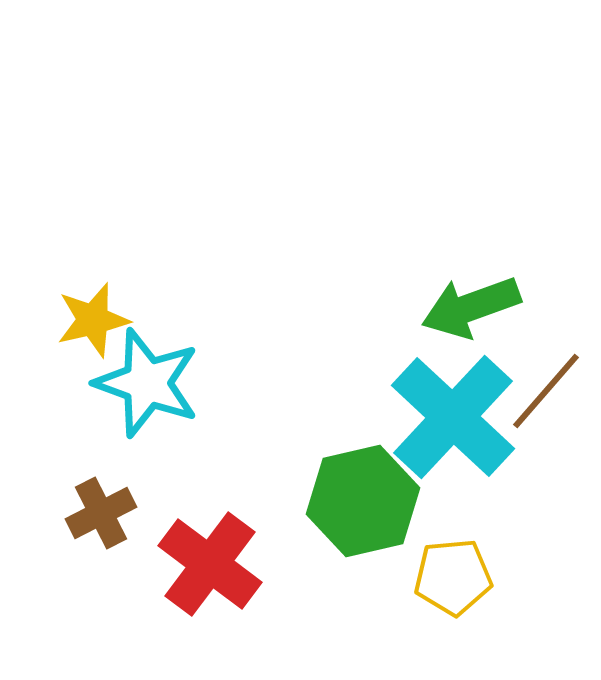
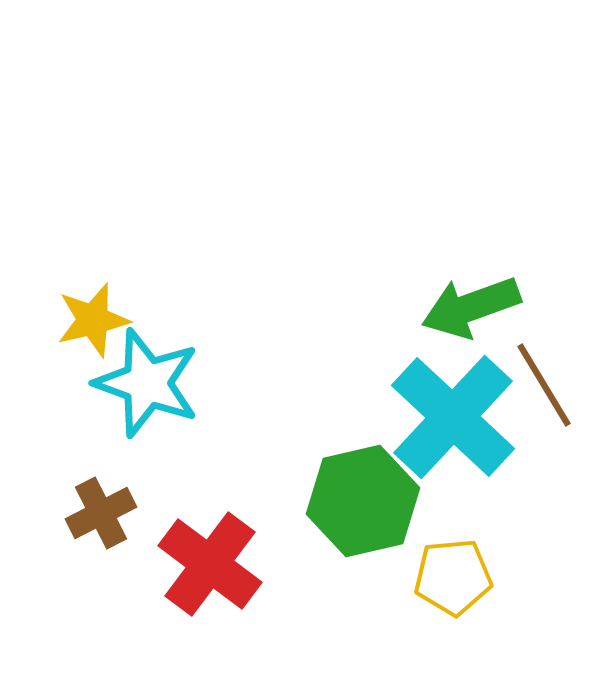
brown line: moved 2 px left, 6 px up; rotated 72 degrees counterclockwise
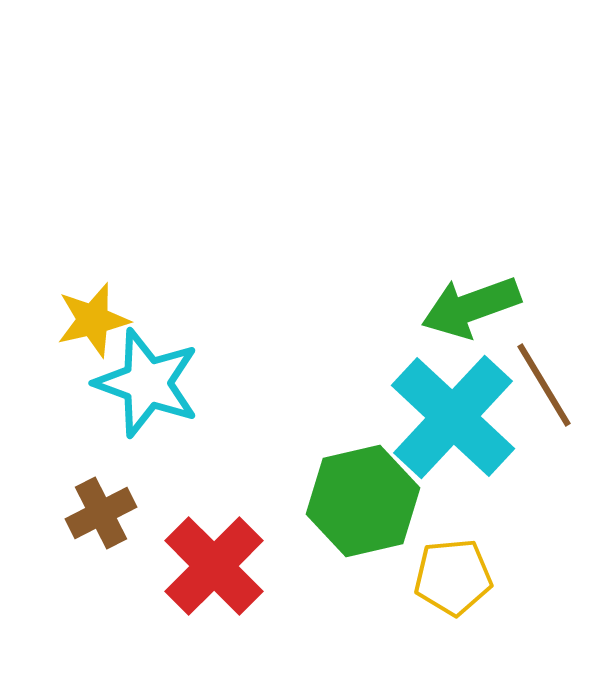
red cross: moved 4 px right, 2 px down; rotated 8 degrees clockwise
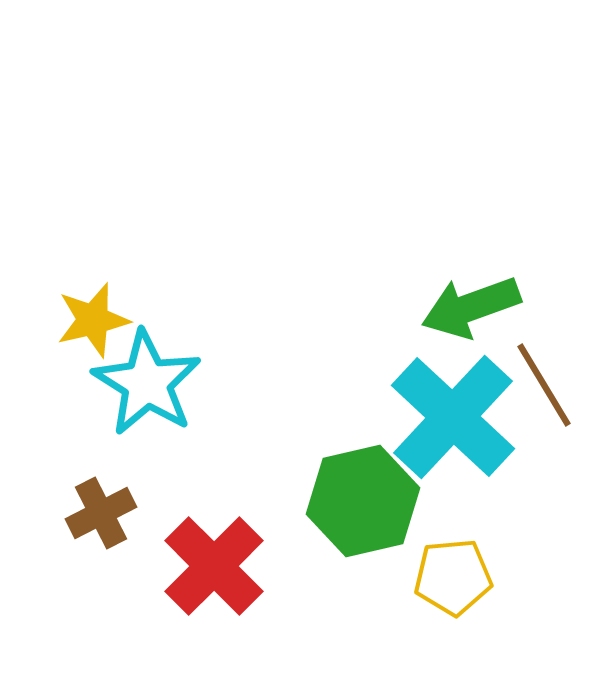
cyan star: rotated 12 degrees clockwise
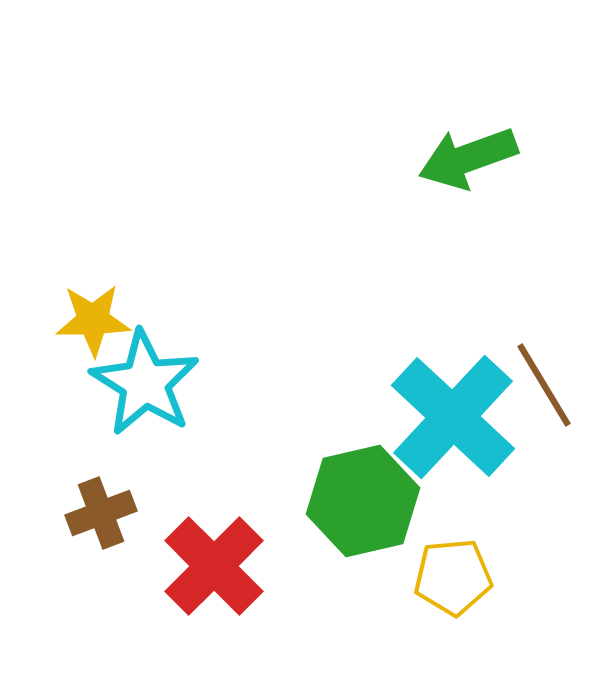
green arrow: moved 3 px left, 149 px up
yellow star: rotated 12 degrees clockwise
cyan star: moved 2 px left
brown cross: rotated 6 degrees clockwise
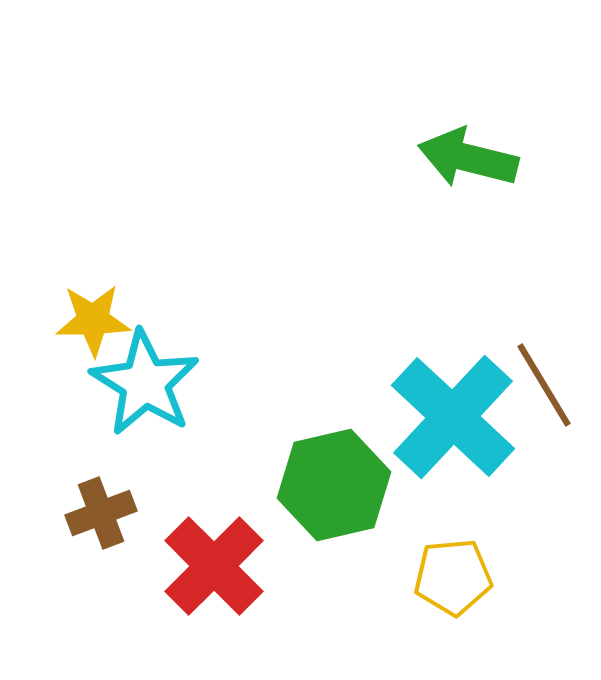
green arrow: rotated 34 degrees clockwise
green hexagon: moved 29 px left, 16 px up
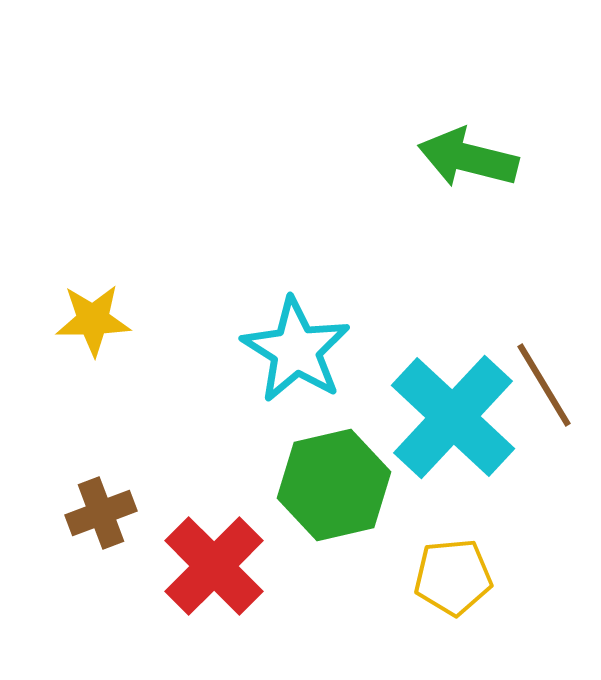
cyan star: moved 151 px right, 33 px up
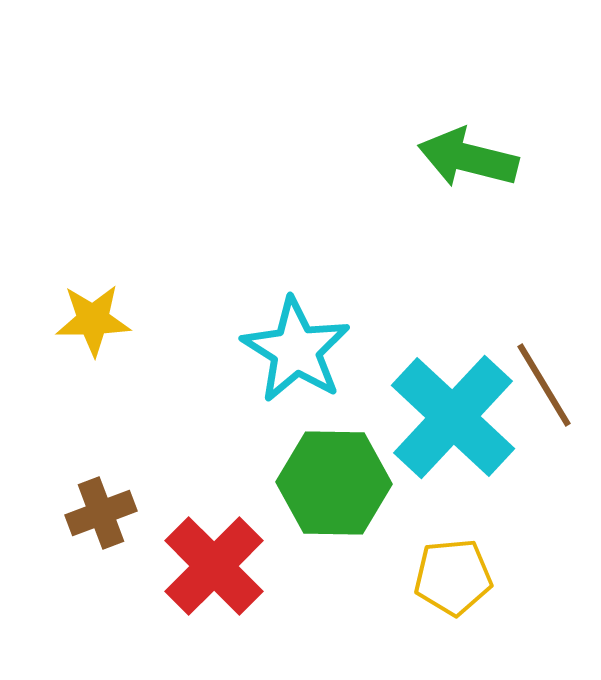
green hexagon: moved 2 px up; rotated 14 degrees clockwise
